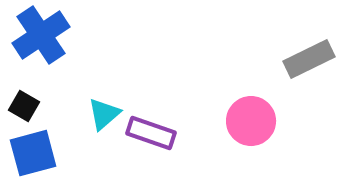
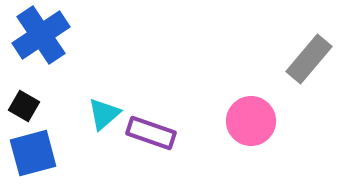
gray rectangle: rotated 24 degrees counterclockwise
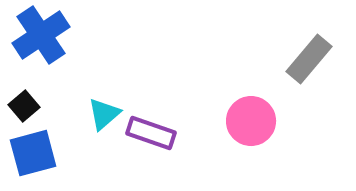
black square: rotated 20 degrees clockwise
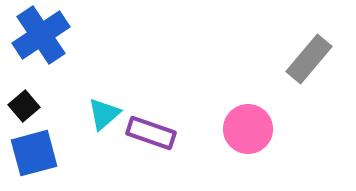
pink circle: moved 3 px left, 8 px down
blue square: moved 1 px right
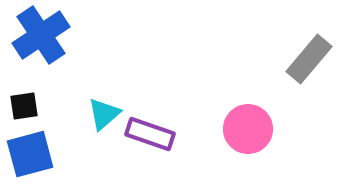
black square: rotated 32 degrees clockwise
purple rectangle: moved 1 px left, 1 px down
blue square: moved 4 px left, 1 px down
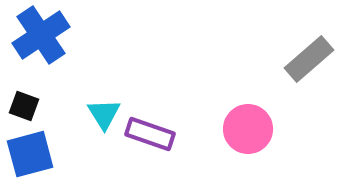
gray rectangle: rotated 9 degrees clockwise
black square: rotated 28 degrees clockwise
cyan triangle: rotated 21 degrees counterclockwise
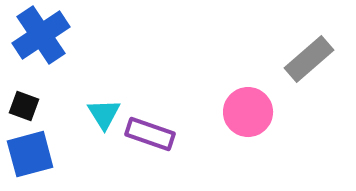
pink circle: moved 17 px up
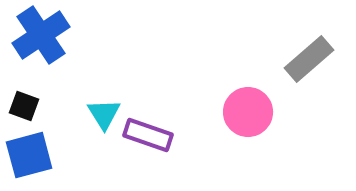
purple rectangle: moved 2 px left, 1 px down
blue square: moved 1 px left, 1 px down
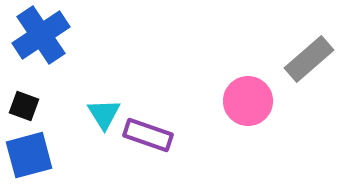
pink circle: moved 11 px up
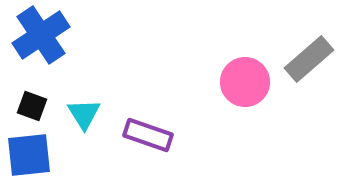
pink circle: moved 3 px left, 19 px up
black square: moved 8 px right
cyan triangle: moved 20 px left
blue square: rotated 9 degrees clockwise
